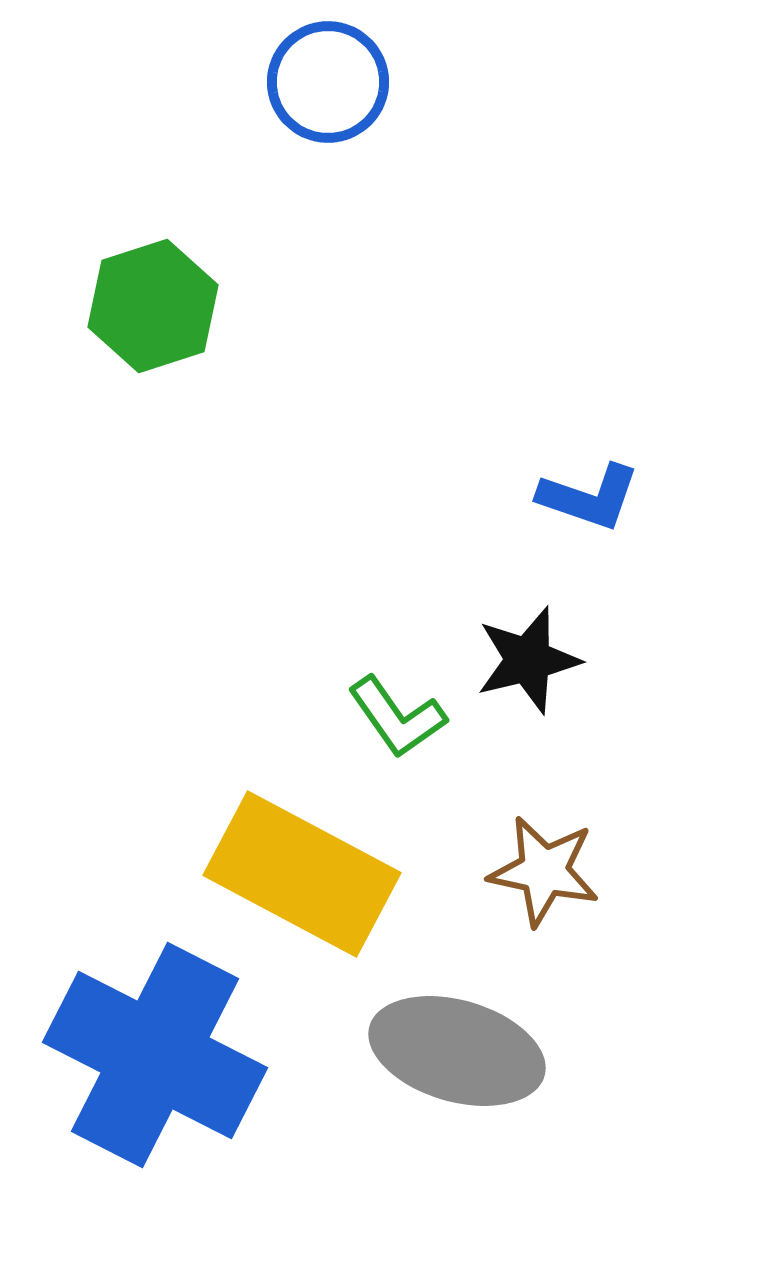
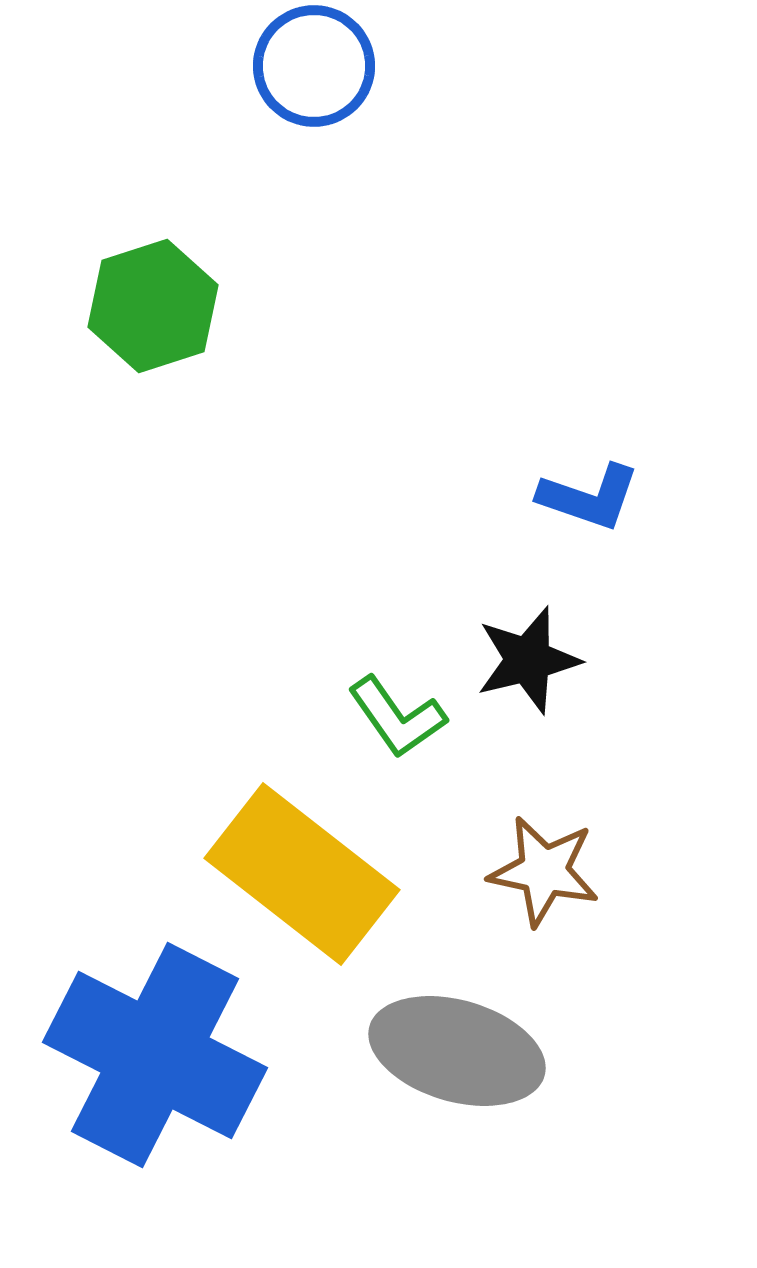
blue circle: moved 14 px left, 16 px up
yellow rectangle: rotated 10 degrees clockwise
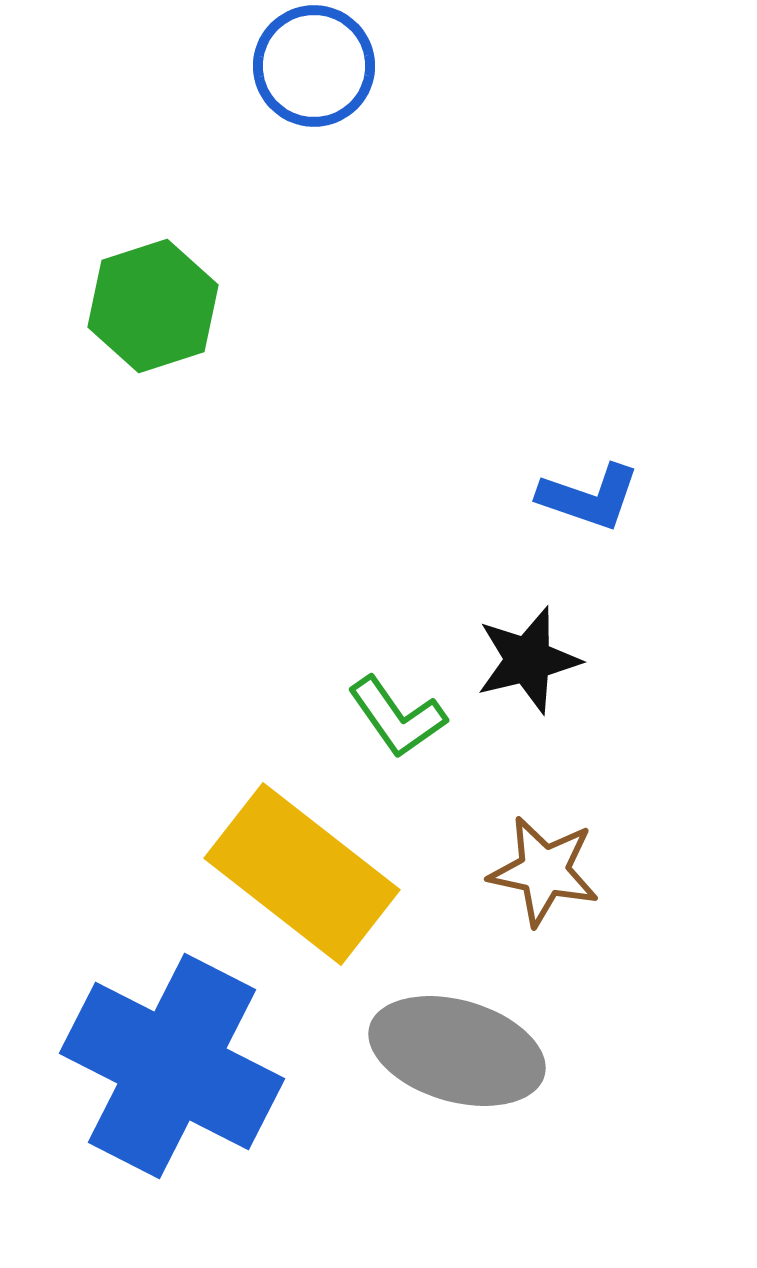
blue cross: moved 17 px right, 11 px down
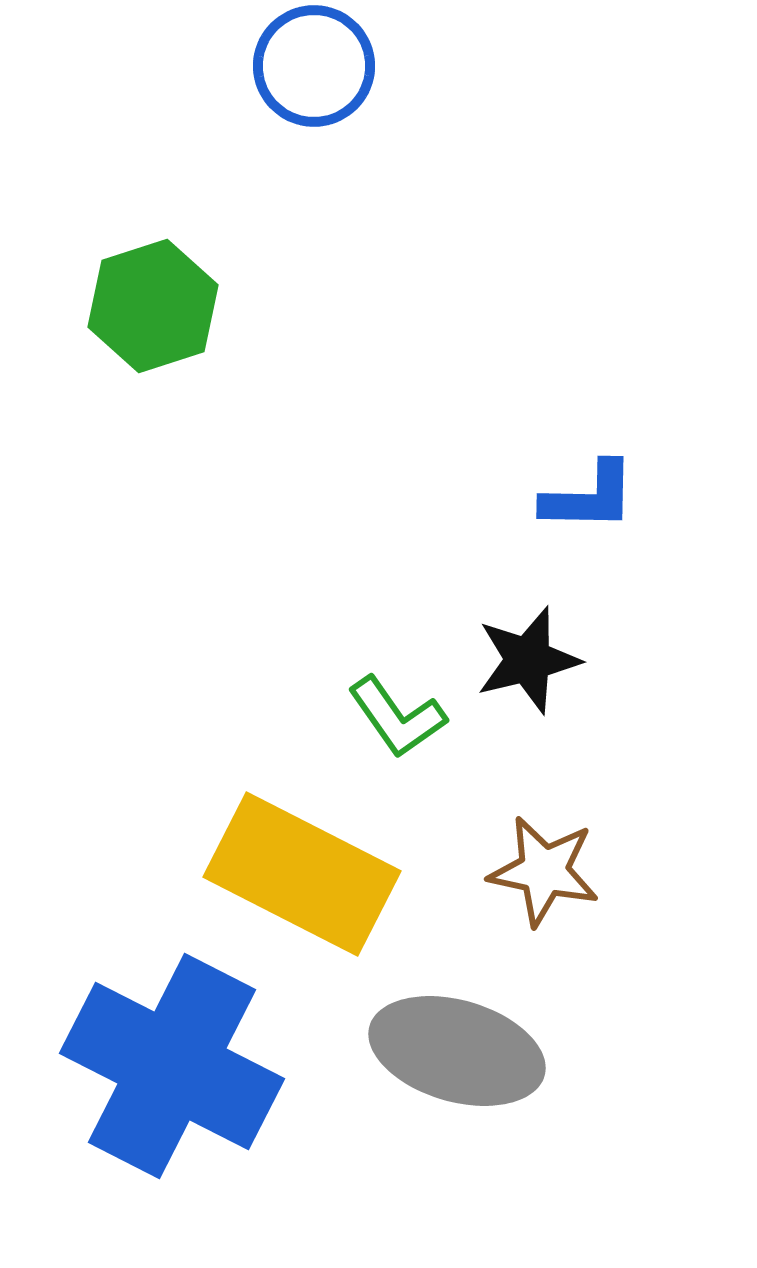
blue L-shape: rotated 18 degrees counterclockwise
yellow rectangle: rotated 11 degrees counterclockwise
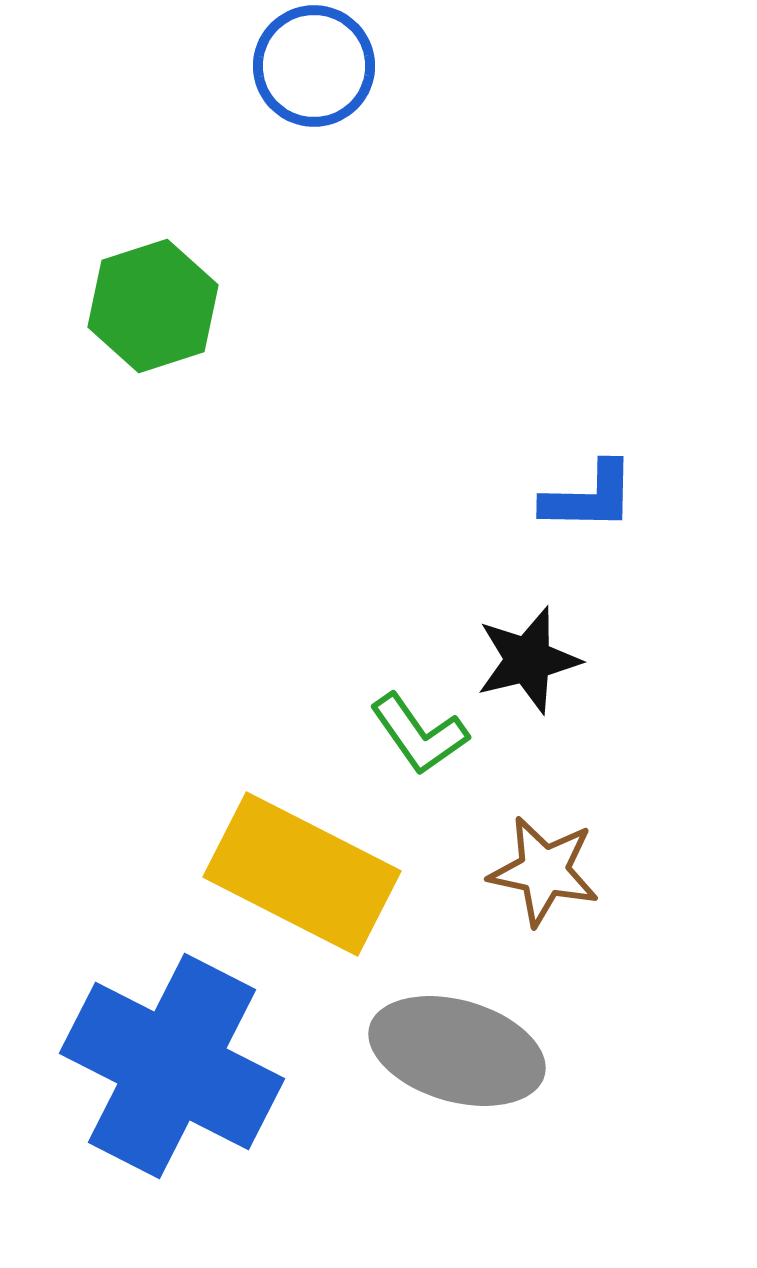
green L-shape: moved 22 px right, 17 px down
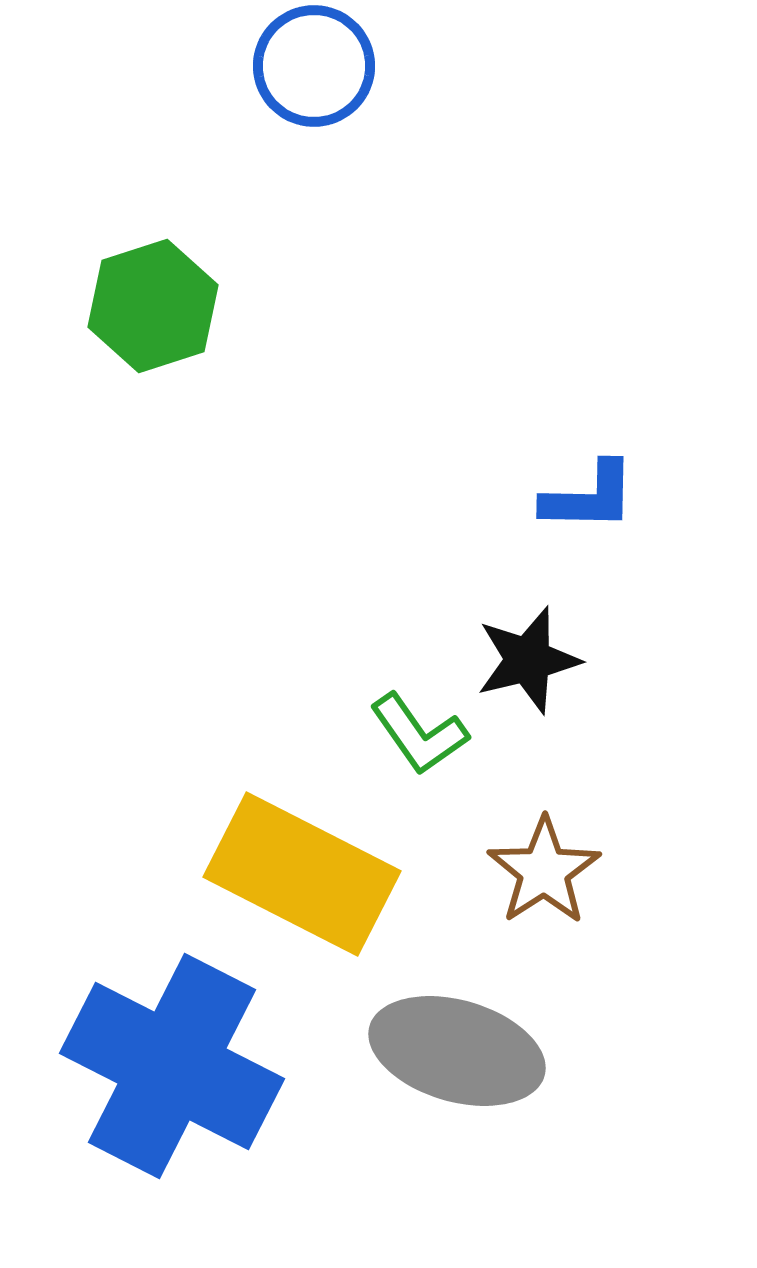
brown star: rotated 27 degrees clockwise
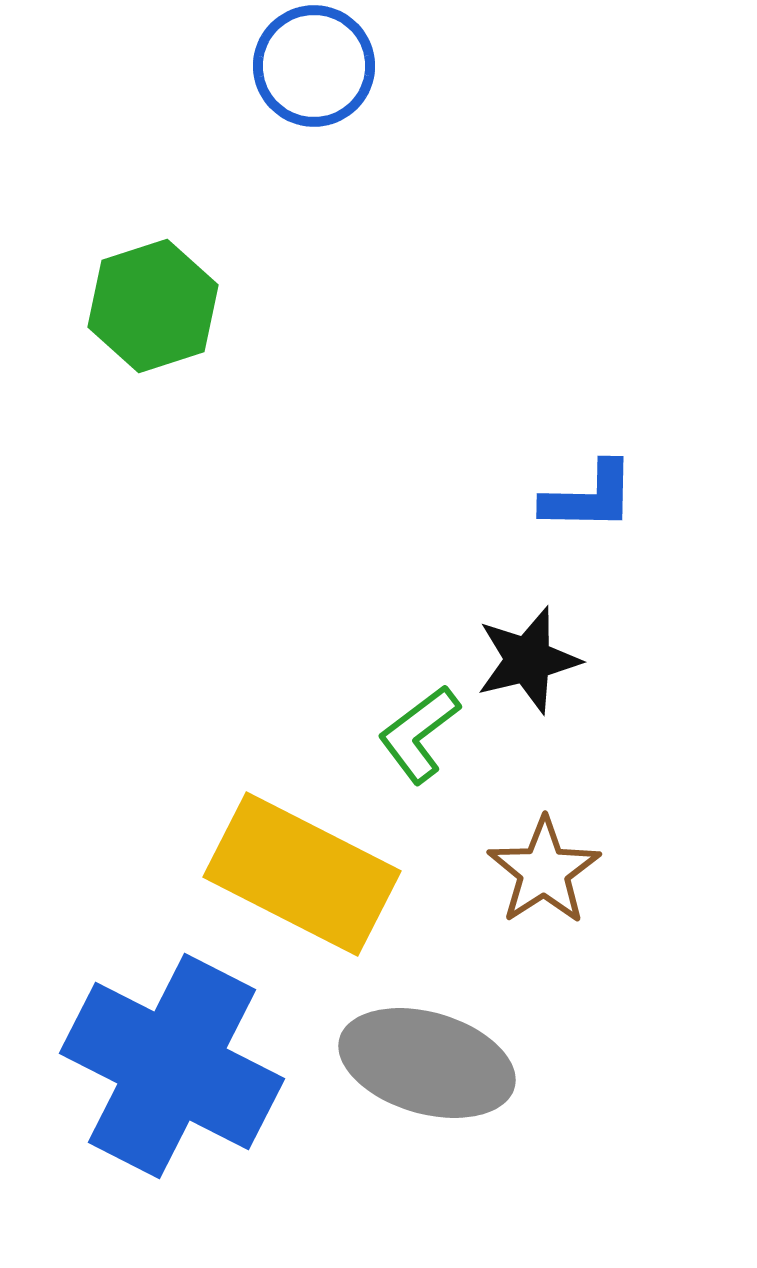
green L-shape: rotated 88 degrees clockwise
gray ellipse: moved 30 px left, 12 px down
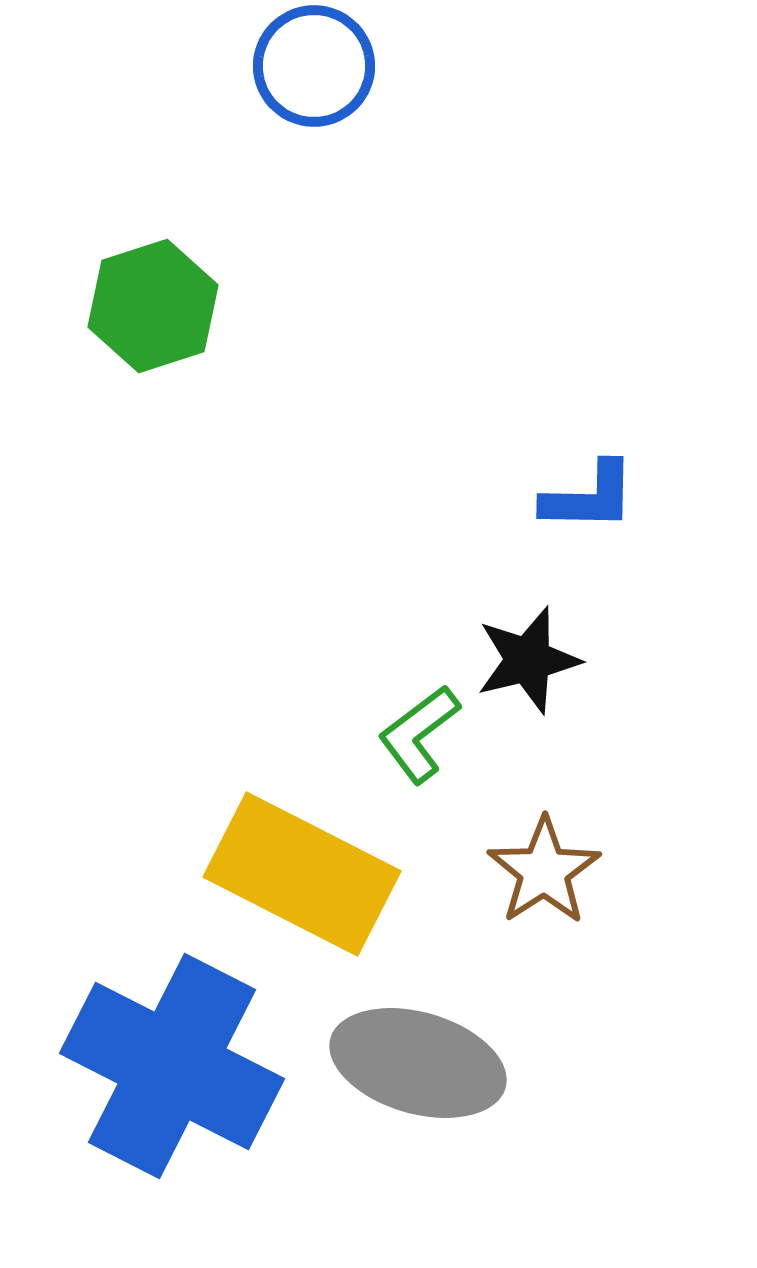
gray ellipse: moved 9 px left
